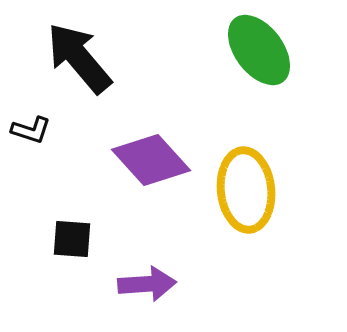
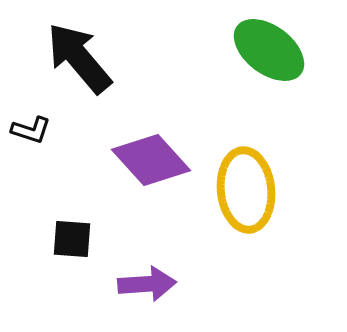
green ellipse: moved 10 px right; rotated 16 degrees counterclockwise
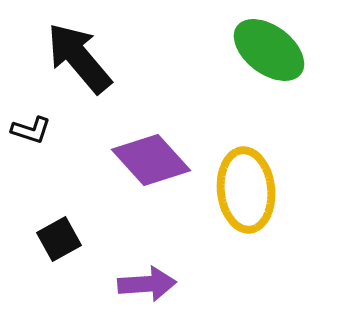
black square: moved 13 px left; rotated 33 degrees counterclockwise
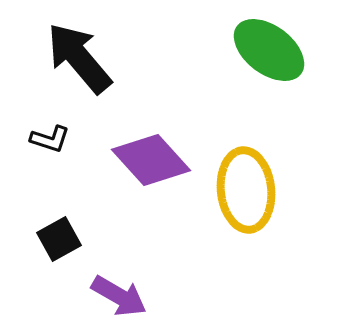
black L-shape: moved 19 px right, 9 px down
purple arrow: moved 28 px left, 12 px down; rotated 34 degrees clockwise
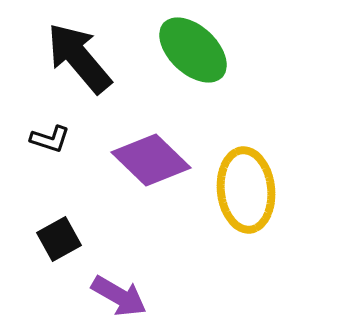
green ellipse: moved 76 px left; rotated 6 degrees clockwise
purple diamond: rotated 4 degrees counterclockwise
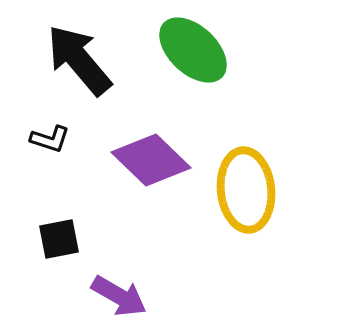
black arrow: moved 2 px down
black square: rotated 18 degrees clockwise
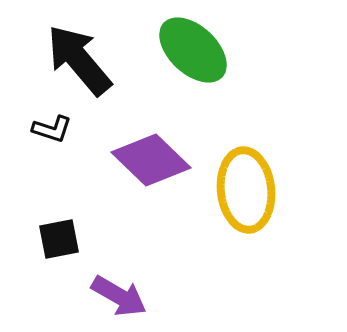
black L-shape: moved 2 px right, 10 px up
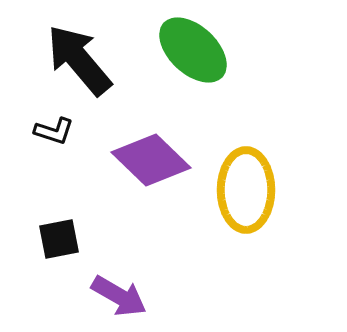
black L-shape: moved 2 px right, 2 px down
yellow ellipse: rotated 6 degrees clockwise
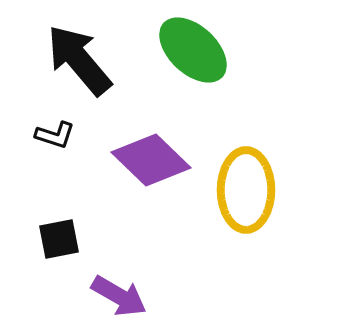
black L-shape: moved 1 px right, 4 px down
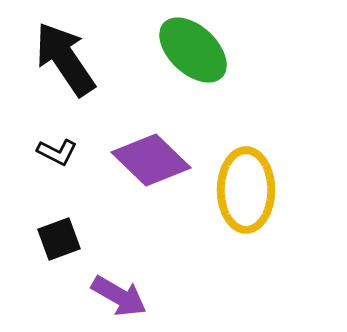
black arrow: moved 14 px left, 1 px up; rotated 6 degrees clockwise
black L-shape: moved 2 px right, 17 px down; rotated 9 degrees clockwise
black square: rotated 9 degrees counterclockwise
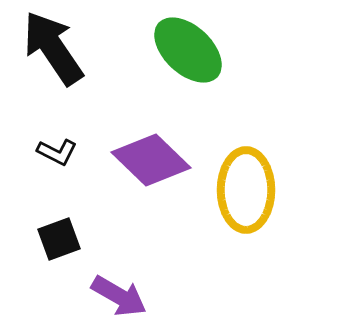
green ellipse: moved 5 px left
black arrow: moved 12 px left, 11 px up
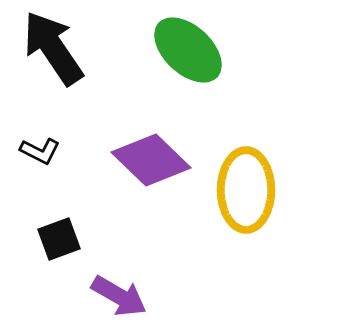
black L-shape: moved 17 px left, 1 px up
